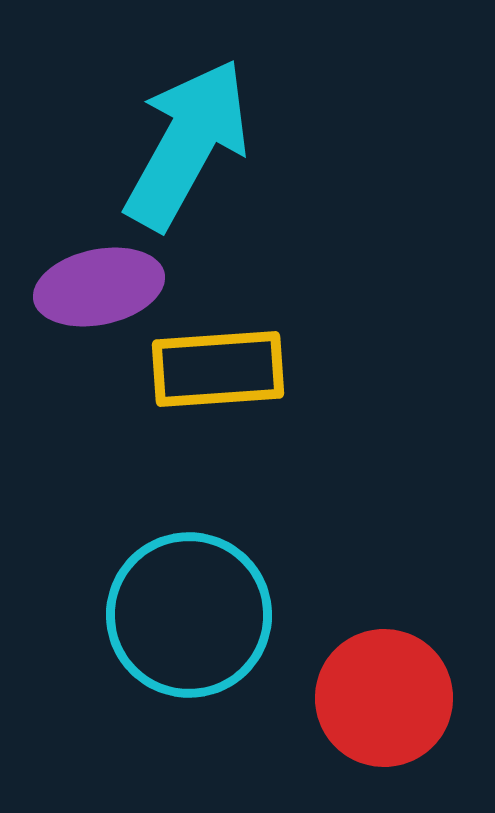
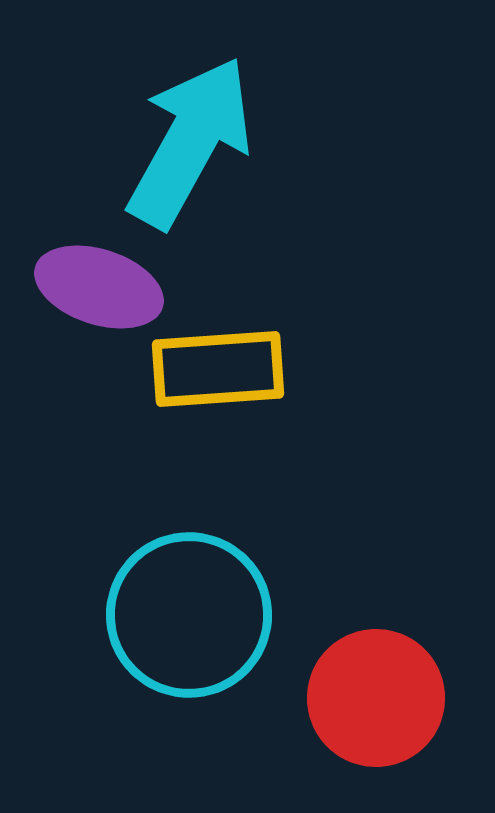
cyan arrow: moved 3 px right, 2 px up
purple ellipse: rotated 30 degrees clockwise
red circle: moved 8 px left
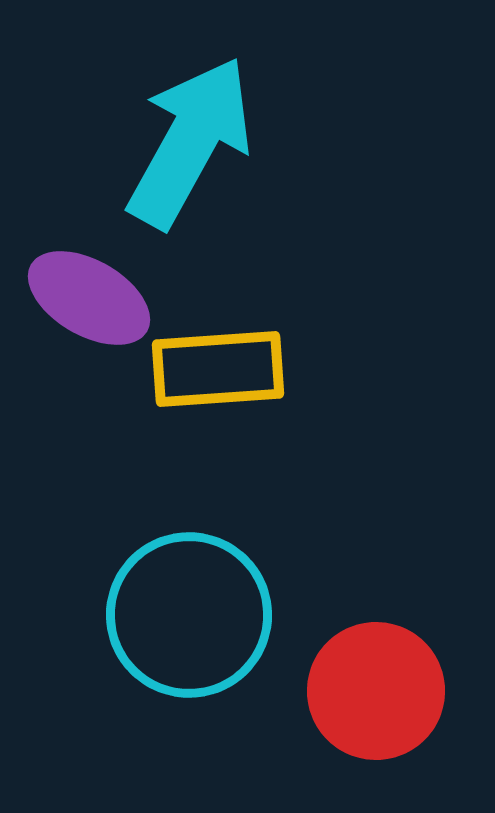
purple ellipse: moved 10 px left, 11 px down; rotated 12 degrees clockwise
red circle: moved 7 px up
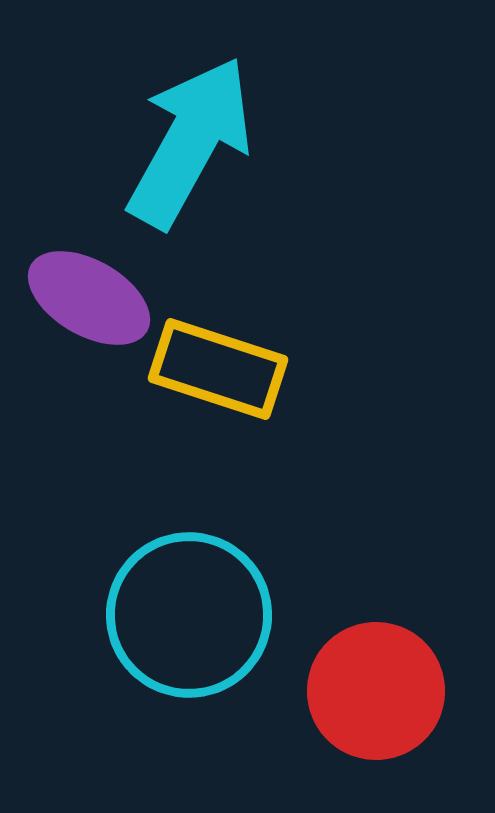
yellow rectangle: rotated 22 degrees clockwise
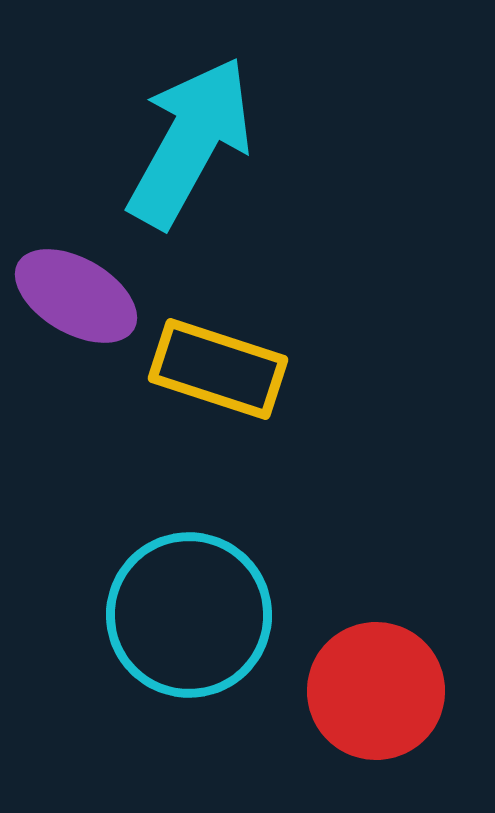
purple ellipse: moved 13 px left, 2 px up
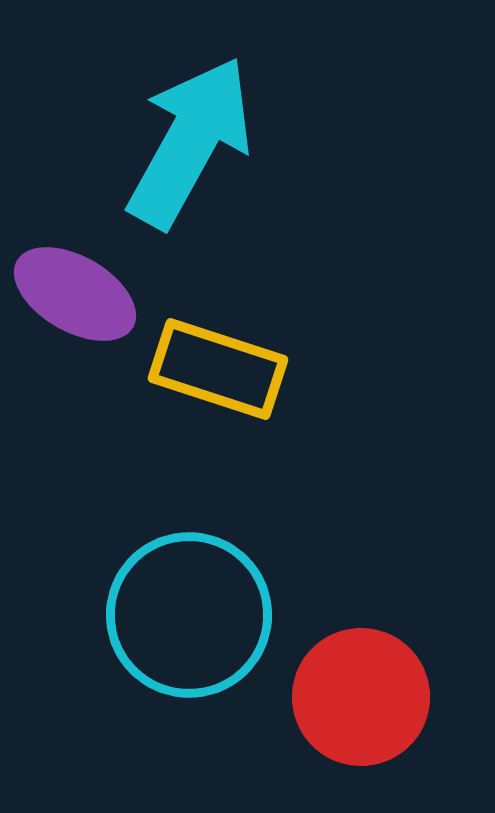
purple ellipse: moved 1 px left, 2 px up
red circle: moved 15 px left, 6 px down
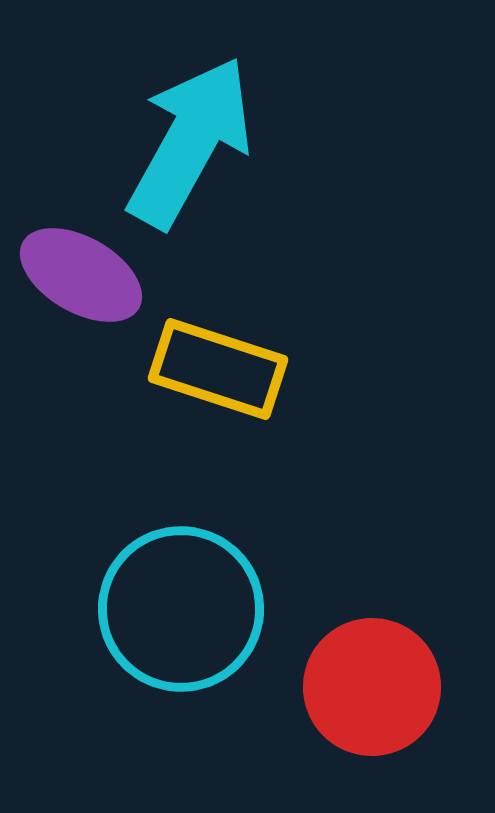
purple ellipse: moved 6 px right, 19 px up
cyan circle: moved 8 px left, 6 px up
red circle: moved 11 px right, 10 px up
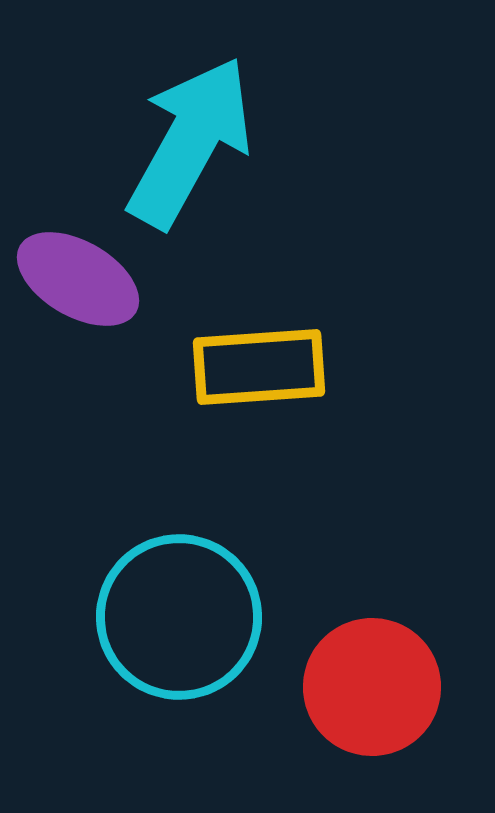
purple ellipse: moved 3 px left, 4 px down
yellow rectangle: moved 41 px right, 2 px up; rotated 22 degrees counterclockwise
cyan circle: moved 2 px left, 8 px down
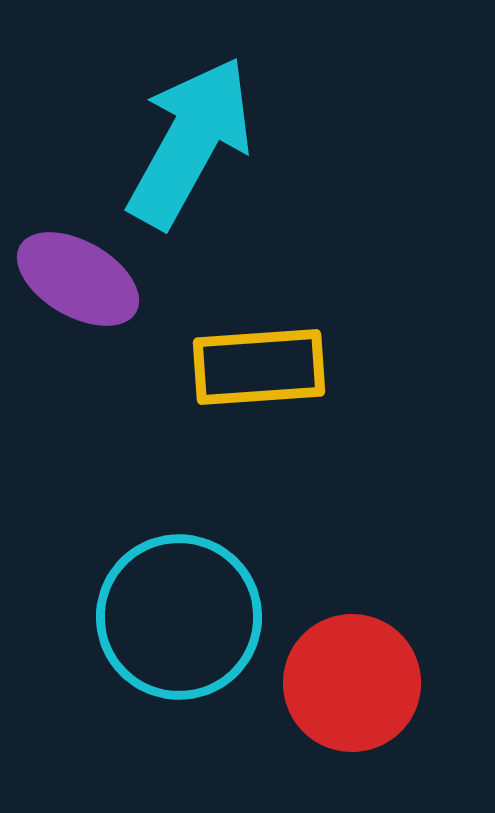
red circle: moved 20 px left, 4 px up
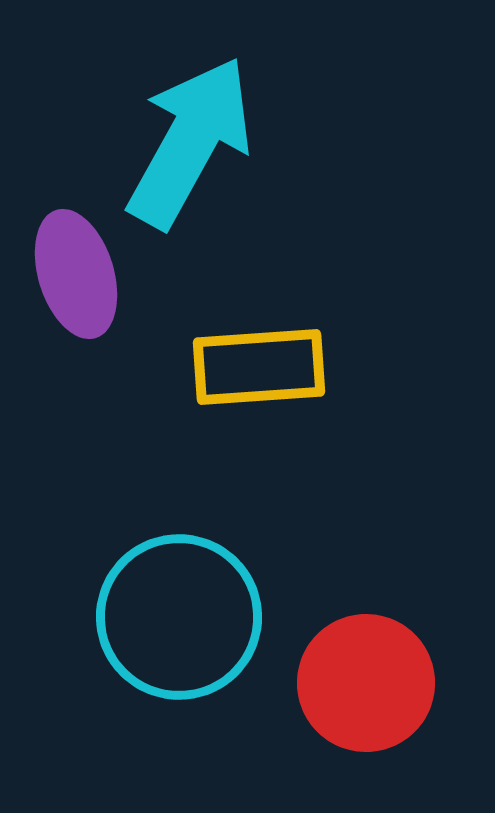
purple ellipse: moved 2 px left, 5 px up; rotated 43 degrees clockwise
red circle: moved 14 px right
